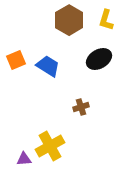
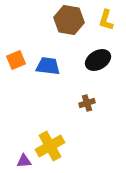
brown hexagon: rotated 20 degrees counterclockwise
black ellipse: moved 1 px left, 1 px down
blue trapezoid: rotated 25 degrees counterclockwise
brown cross: moved 6 px right, 4 px up
purple triangle: moved 2 px down
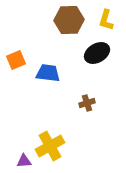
brown hexagon: rotated 12 degrees counterclockwise
black ellipse: moved 1 px left, 7 px up
blue trapezoid: moved 7 px down
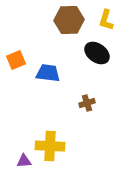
black ellipse: rotated 65 degrees clockwise
yellow cross: rotated 32 degrees clockwise
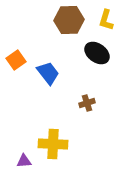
orange square: rotated 12 degrees counterclockwise
blue trapezoid: rotated 45 degrees clockwise
yellow cross: moved 3 px right, 2 px up
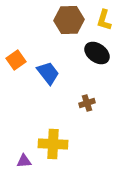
yellow L-shape: moved 2 px left
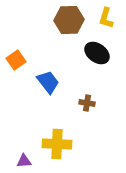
yellow L-shape: moved 2 px right, 2 px up
blue trapezoid: moved 9 px down
brown cross: rotated 28 degrees clockwise
yellow cross: moved 4 px right
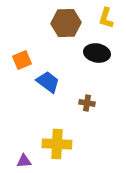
brown hexagon: moved 3 px left, 3 px down
black ellipse: rotated 25 degrees counterclockwise
orange square: moved 6 px right; rotated 12 degrees clockwise
blue trapezoid: rotated 15 degrees counterclockwise
